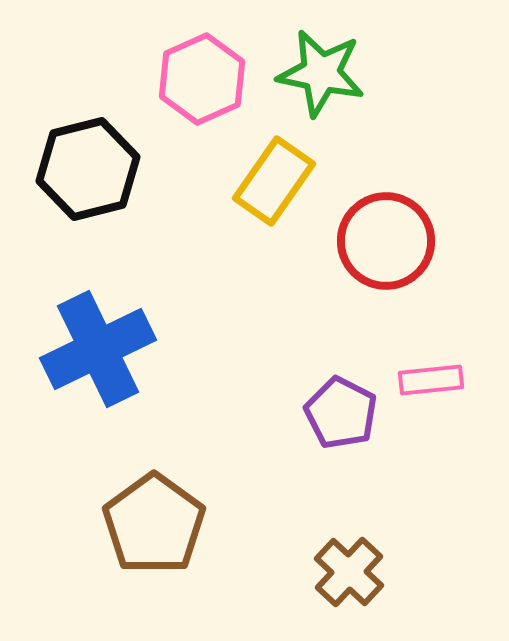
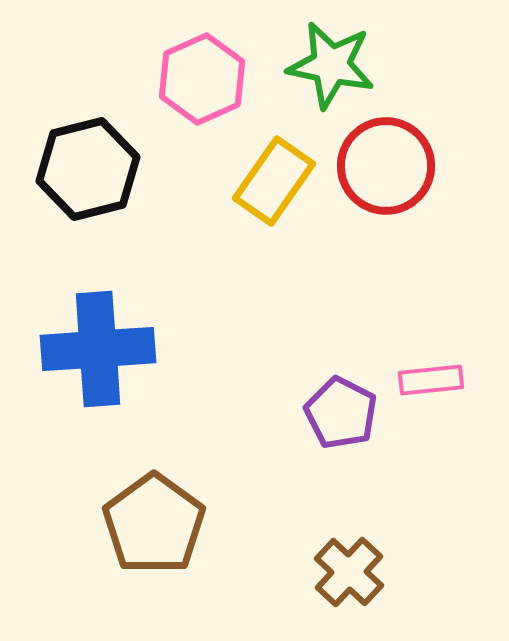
green star: moved 10 px right, 8 px up
red circle: moved 75 px up
blue cross: rotated 22 degrees clockwise
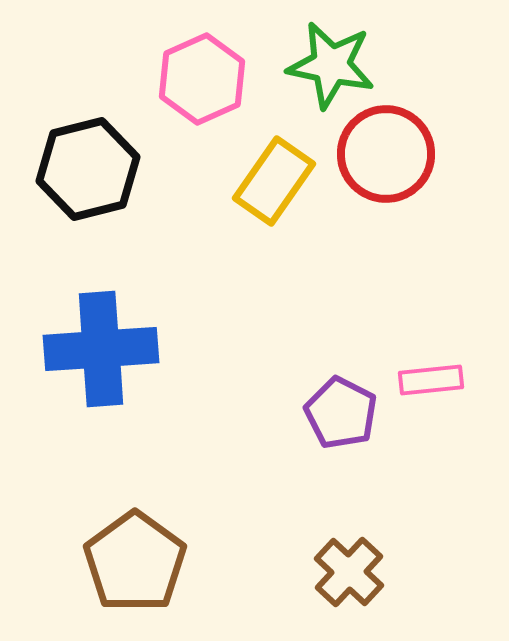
red circle: moved 12 px up
blue cross: moved 3 px right
brown pentagon: moved 19 px left, 38 px down
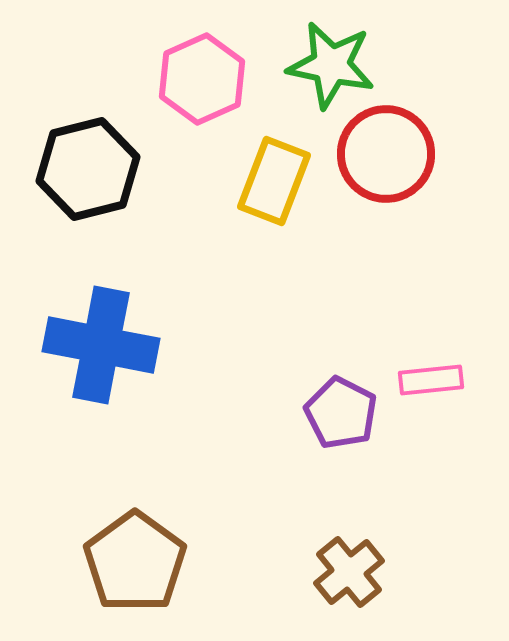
yellow rectangle: rotated 14 degrees counterclockwise
blue cross: moved 4 px up; rotated 15 degrees clockwise
brown cross: rotated 8 degrees clockwise
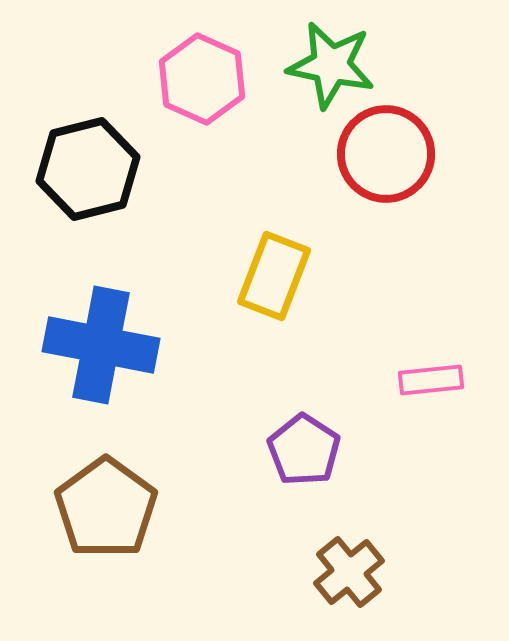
pink hexagon: rotated 12 degrees counterclockwise
yellow rectangle: moved 95 px down
purple pentagon: moved 37 px left, 37 px down; rotated 6 degrees clockwise
brown pentagon: moved 29 px left, 54 px up
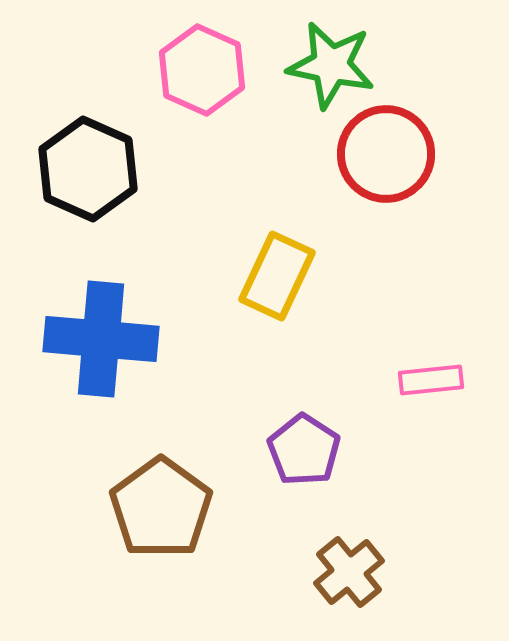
pink hexagon: moved 9 px up
black hexagon: rotated 22 degrees counterclockwise
yellow rectangle: moved 3 px right; rotated 4 degrees clockwise
blue cross: moved 6 px up; rotated 6 degrees counterclockwise
brown pentagon: moved 55 px right
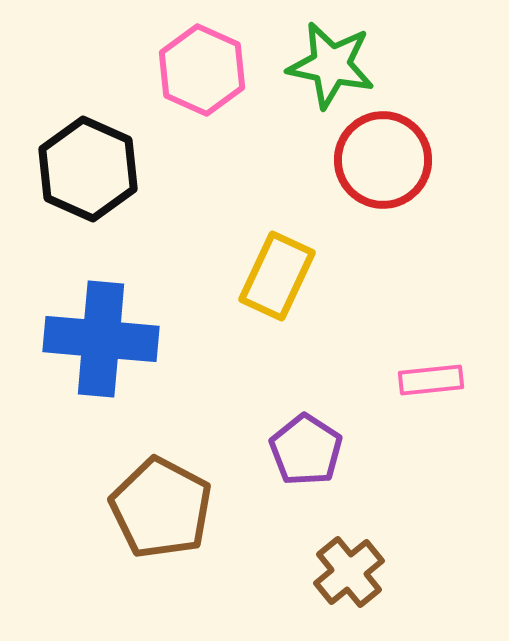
red circle: moved 3 px left, 6 px down
purple pentagon: moved 2 px right
brown pentagon: rotated 8 degrees counterclockwise
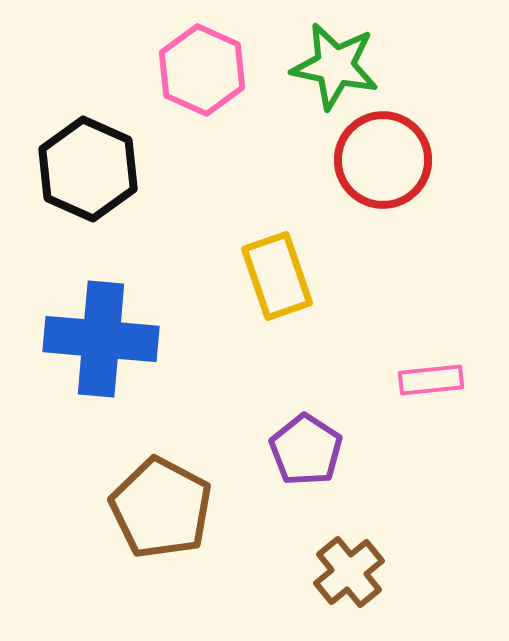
green star: moved 4 px right, 1 px down
yellow rectangle: rotated 44 degrees counterclockwise
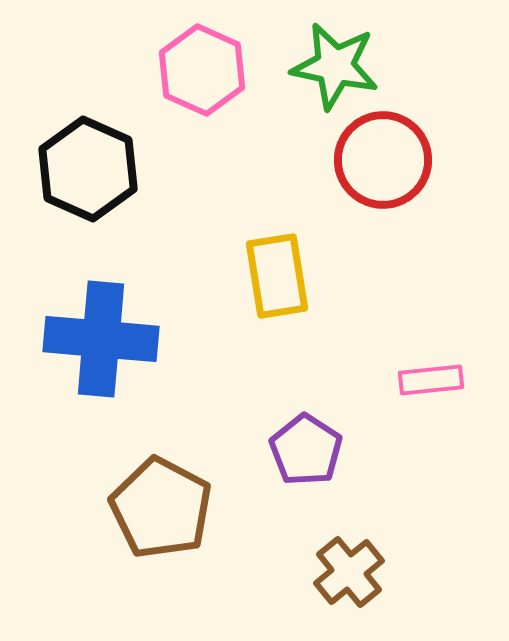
yellow rectangle: rotated 10 degrees clockwise
